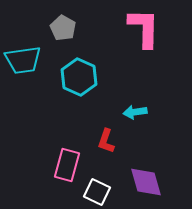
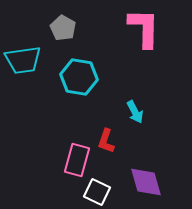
cyan hexagon: rotated 15 degrees counterclockwise
cyan arrow: rotated 110 degrees counterclockwise
pink rectangle: moved 10 px right, 5 px up
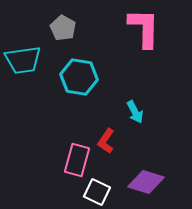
red L-shape: rotated 15 degrees clockwise
purple diamond: rotated 57 degrees counterclockwise
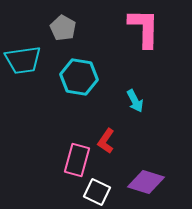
cyan arrow: moved 11 px up
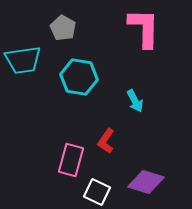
pink rectangle: moved 6 px left
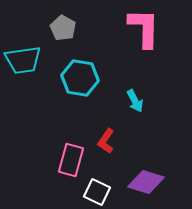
cyan hexagon: moved 1 px right, 1 px down
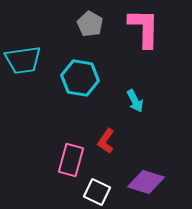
gray pentagon: moved 27 px right, 4 px up
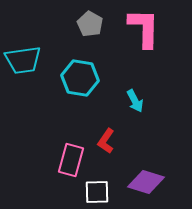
white square: rotated 28 degrees counterclockwise
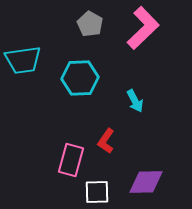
pink L-shape: moved 1 px left; rotated 45 degrees clockwise
cyan hexagon: rotated 12 degrees counterclockwise
purple diamond: rotated 18 degrees counterclockwise
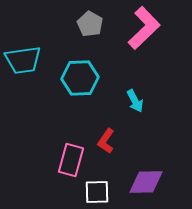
pink L-shape: moved 1 px right
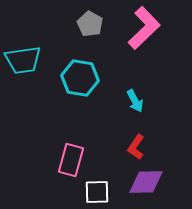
cyan hexagon: rotated 12 degrees clockwise
red L-shape: moved 30 px right, 6 px down
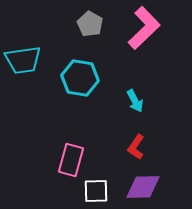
purple diamond: moved 3 px left, 5 px down
white square: moved 1 px left, 1 px up
